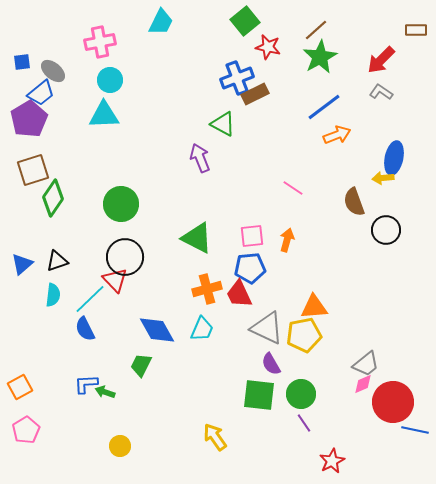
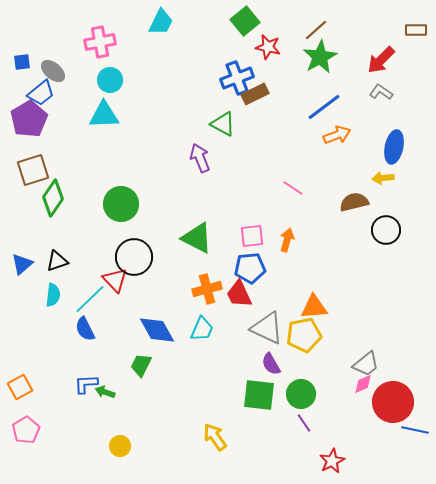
blue ellipse at (394, 158): moved 11 px up
brown semicircle at (354, 202): rotated 96 degrees clockwise
black circle at (125, 257): moved 9 px right
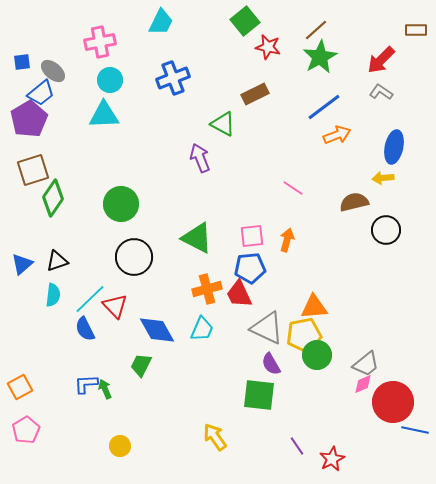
blue cross at (237, 78): moved 64 px left
red triangle at (115, 280): moved 26 px down
green arrow at (105, 392): moved 3 px up; rotated 48 degrees clockwise
green circle at (301, 394): moved 16 px right, 39 px up
purple line at (304, 423): moved 7 px left, 23 px down
red star at (332, 461): moved 2 px up
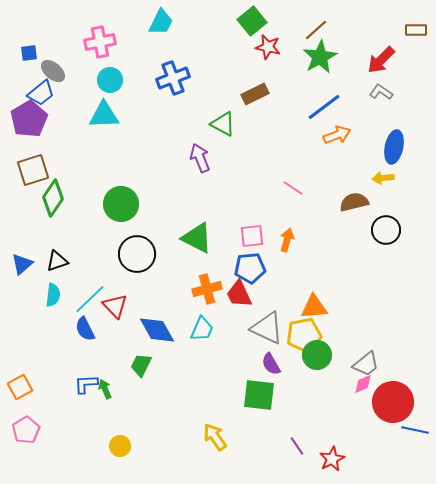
green square at (245, 21): moved 7 px right
blue square at (22, 62): moved 7 px right, 9 px up
black circle at (134, 257): moved 3 px right, 3 px up
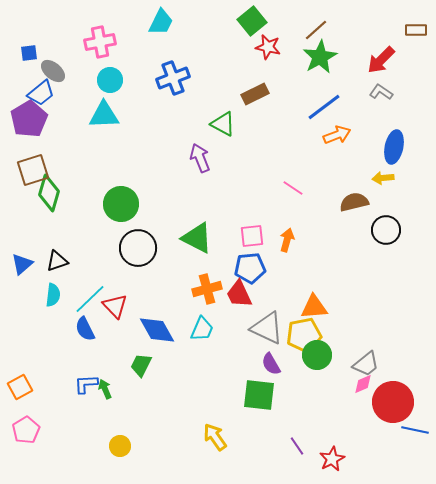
green diamond at (53, 198): moved 4 px left, 5 px up; rotated 18 degrees counterclockwise
black circle at (137, 254): moved 1 px right, 6 px up
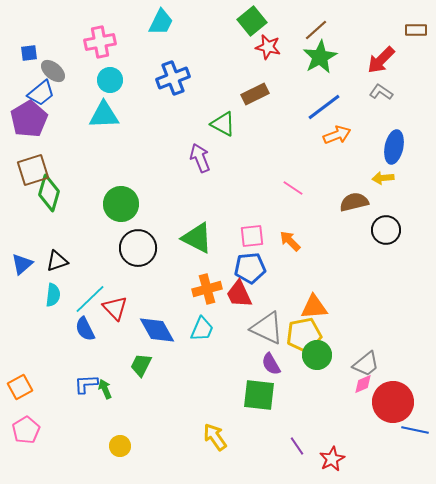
orange arrow at (287, 240): moved 3 px right, 1 px down; rotated 60 degrees counterclockwise
red triangle at (115, 306): moved 2 px down
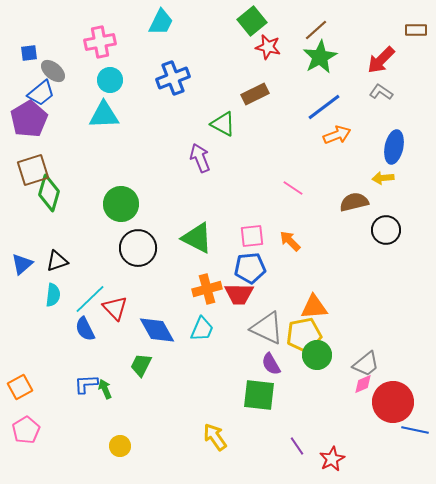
red trapezoid at (239, 294): rotated 64 degrees counterclockwise
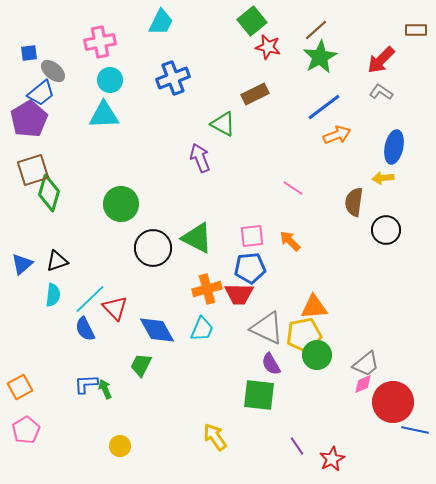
brown semicircle at (354, 202): rotated 68 degrees counterclockwise
black circle at (138, 248): moved 15 px right
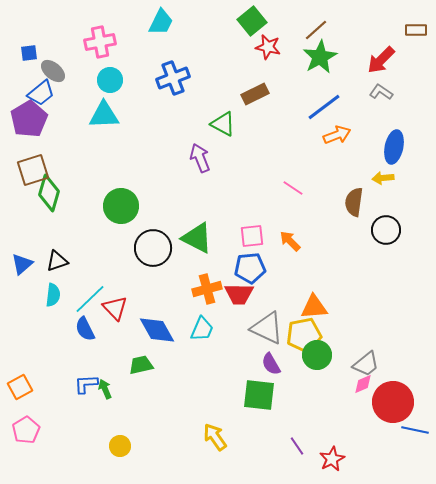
green circle at (121, 204): moved 2 px down
green trapezoid at (141, 365): rotated 50 degrees clockwise
